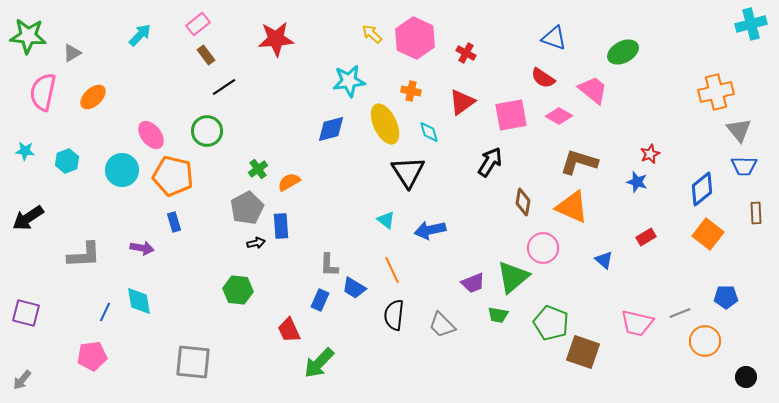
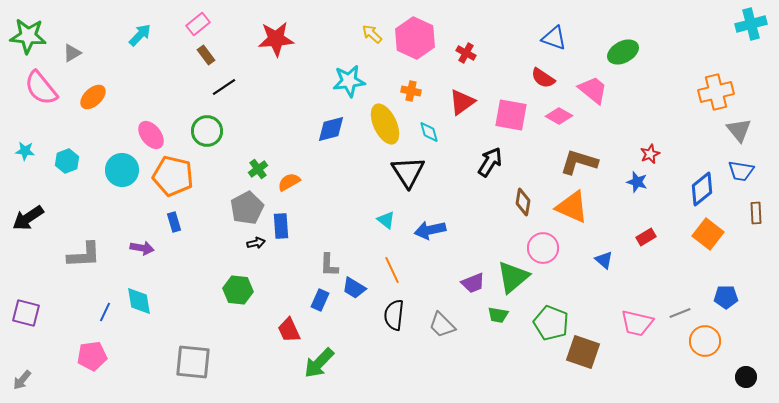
pink semicircle at (43, 92): moved 2 px left, 4 px up; rotated 51 degrees counterclockwise
pink square at (511, 115): rotated 20 degrees clockwise
blue trapezoid at (744, 166): moved 3 px left, 5 px down; rotated 8 degrees clockwise
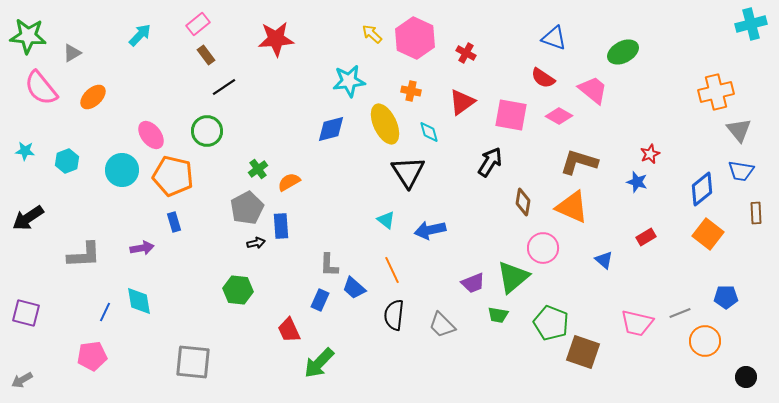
purple arrow at (142, 248): rotated 20 degrees counterclockwise
blue trapezoid at (354, 288): rotated 10 degrees clockwise
gray arrow at (22, 380): rotated 20 degrees clockwise
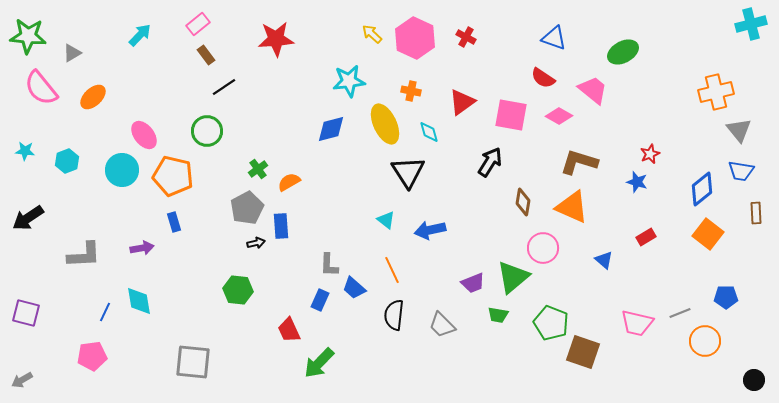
red cross at (466, 53): moved 16 px up
pink ellipse at (151, 135): moved 7 px left
black circle at (746, 377): moved 8 px right, 3 px down
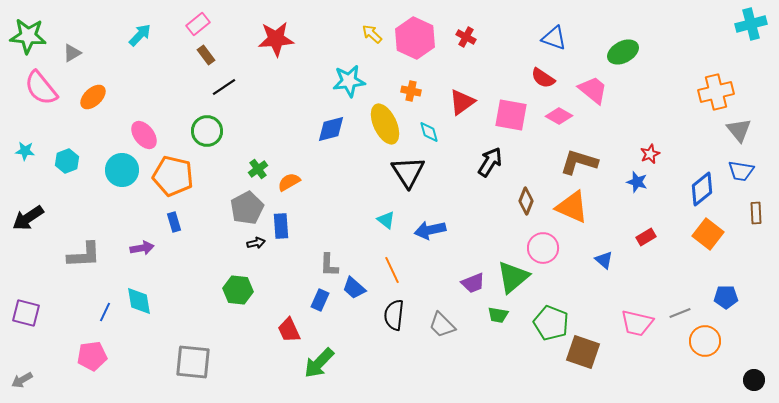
brown diamond at (523, 202): moved 3 px right, 1 px up; rotated 12 degrees clockwise
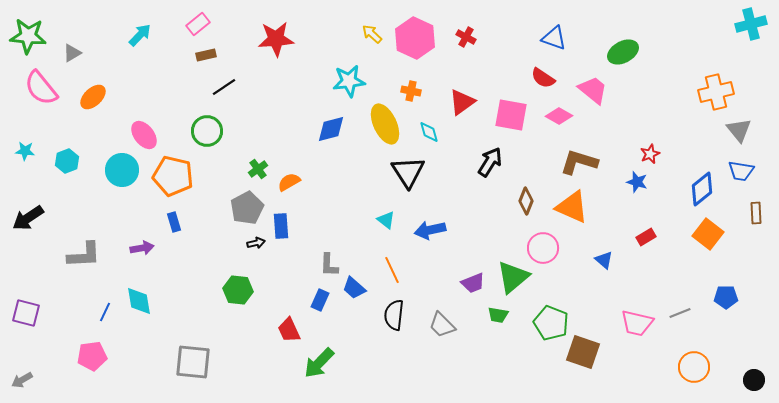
brown rectangle at (206, 55): rotated 66 degrees counterclockwise
orange circle at (705, 341): moved 11 px left, 26 px down
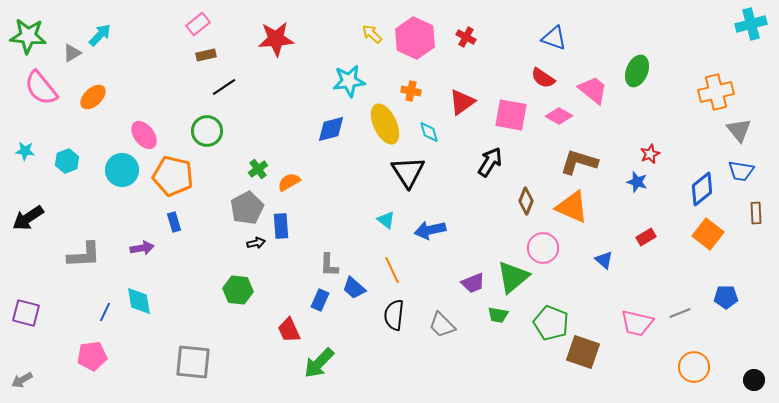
cyan arrow at (140, 35): moved 40 px left
green ellipse at (623, 52): moved 14 px right, 19 px down; rotated 40 degrees counterclockwise
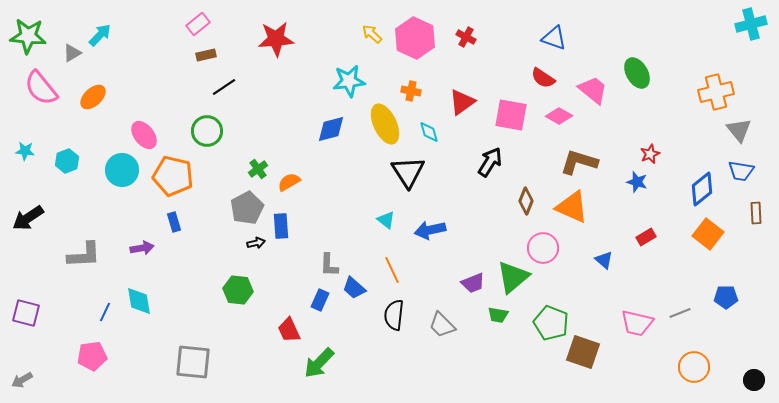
green ellipse at (637, 71): moved 2 px down; rotated 52 degrees counterclockwise
